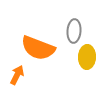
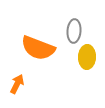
orange arrow: moved 9 px down
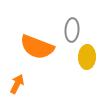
gray ellipse: moved 2 px left, 1 px up
orange semicircle: moved 1 px left, 1 px up
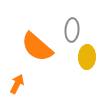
orange semicircle: rotated 20 degrees clockwise
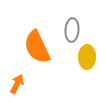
orange semicircle: rotated 24 degrees clockwise
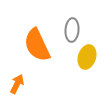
orange semicircle: moved 2 px up
yellow ellipse: rotated 15 degrees clockwise
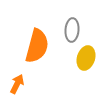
orange semicircle: moved 1 px down; rotated 140 degrees counterclockwise
yellow ellipse: moved 1 px left, 1 px down
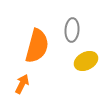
yellow ellipse: moved 3 px down; rotated 45 degrees clockwise
orange arrow: moved 5 px right
